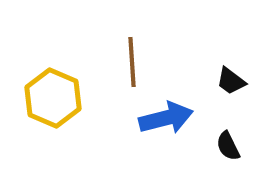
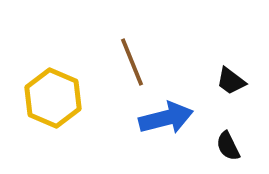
brown line: rotated 18 degrees counterclockwise
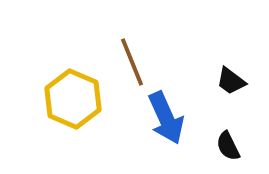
yellow hexagon: moved 20 px right, 1 px down
blue arrow: rotated 80 degrees clockwise
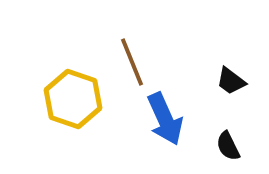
yellow hexagon: rotated 4 degrees counterclockwise
blue arrow: moved 1 px left, 1 px down
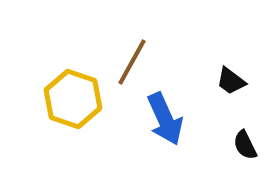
brown line: rotated 51 degrees clockwise
black semicircle: moved 17 px right, 1 px up
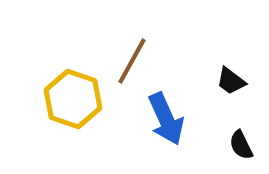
brown line: moved 1 px up
blue arrow: moved 1 px right
black semicircle: moved 4 px left
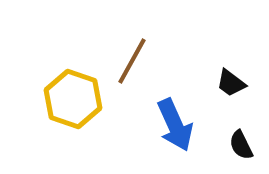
black trapezoid: moved 2 px down
blue arrow: moved 9 px right, 6 px down
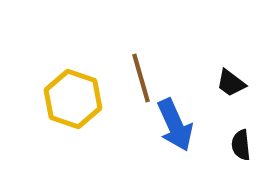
brown line: moved 9 px right, 17 px down; rotated 45 degrees counterclockwise
black semicircle: rotated 20 degrees clockwise
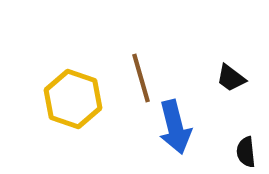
black trapezoid: moved 5 px up
blue arrow: moved 2 px down; rotated 10 degrees clockwise
black semicircle: moved 5 px right, 7 px down
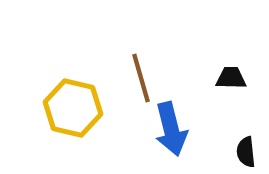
black trapezoid: rotated 144 degrees clockwise
yellow hexagon: moved 9 px down; rotated 6 degrees counterclockwise
blue arrow: moved 4 px left, 2 px down
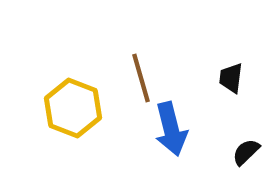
black trapezoid: rotated 84 degrees counterclockwise
yellow hexagon: rotated 8 degrees clockwise
black semicircle: rotated 52 degrees clockwise
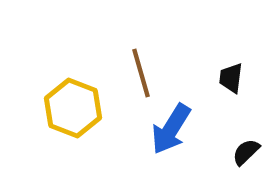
brown line: moved 5 px up
blue arrow: rotated 46 degrees clockwise
